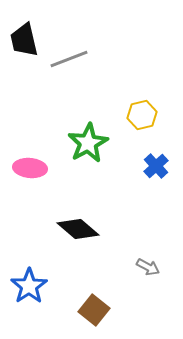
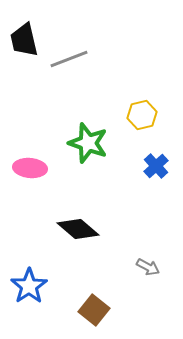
green star: rotated 24 degrees counterclockwise
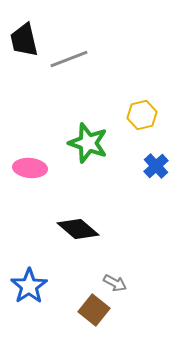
gray arrow: moved 33 px left, 16 px down
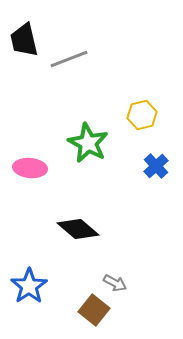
green star: rotated 9 degrees clockwise
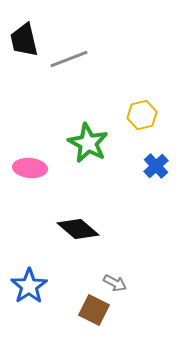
brown square: rotated 12 degrees counterclockwise
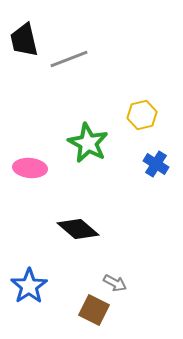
blue cross: moved 2 px up; rotated 15 degrees counterclockwise
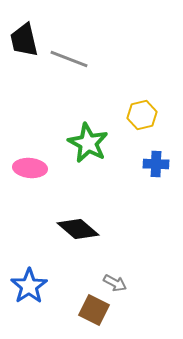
gray line: rotated 42 degrees clockwise
blue cross: rotated 30 degrees counterclockwise
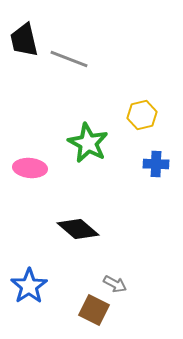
gray arrow: moved 1 px down
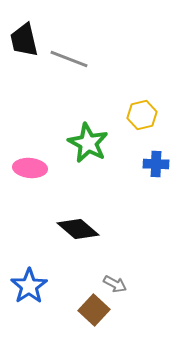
brown square: rotated 16 degrees clockwise
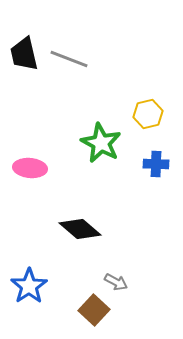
black trapezoid: moved 14 px down
yellow hexagon: moved 6 px right, 1 px up
green star: moved 13 px right
black diamond: moved 2 px right
gray arrow: moved 1 px right, 2 px up
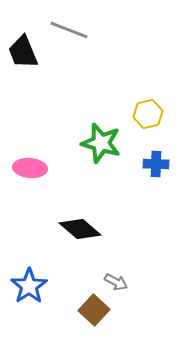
black trapezoid: moved 1 px left, 2 px up; rotated 9 degrees counterclockwise
gray line: moved 29 px up
green star: rotated 12 degrees counterclockwise
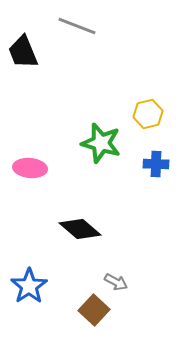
gray line: moved 8 px right, 4 px up
